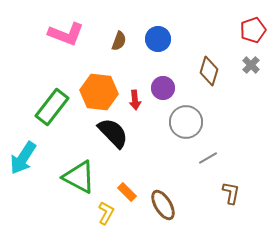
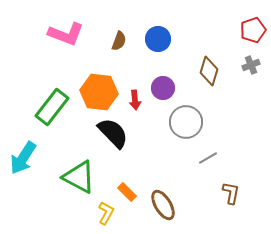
gray cross: rotated 24 degrees clockwise
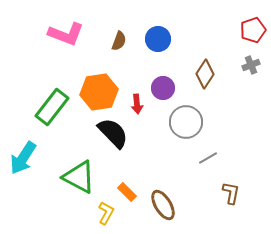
brown diamond: moved 4 px left, 3 px down; rotated 16 degrees clockwise
orange hexagon: rotated 15 degrees counterclockwise
red arrow: moved 2 px right, 4 px down
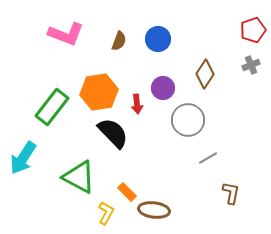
gray circle: moved 2 px right, 2 px up
brown ellipse: moved 9 px left, 5 px down; rotated 52 degrees counterclockwise
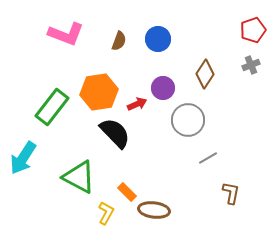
red arrow: rotated 108 degrees counterclockwise
black semicircle: moved 2 px right
